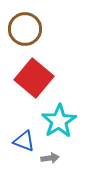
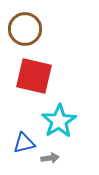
red square: moved 2 px up; rotated 27 degrees counterclockwise
blue triangle: moved 2 px down; rotated 35 degrees counterclockwise
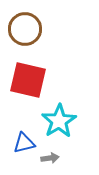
red square: moved 6 px left, 4 px down
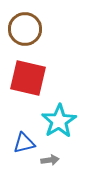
red square: moved 2 px up
gray arrow: moved 2 px down
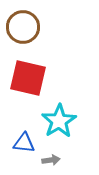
brown circle: moved 2 px left, 2 px up
blue triangle: rotated 20 degrees clockwise
gray arrow: moved 1 px right
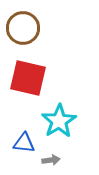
brown circle: moved 1 px down
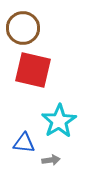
red square: moved 5 px right, 8 px up
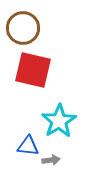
blue triangle: moved 4 px right, 3 px down
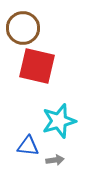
red square: moved 4 px right, 4 px up
cyan star: rotated 16 degrees clockwise
gray arrow: moved 4 px right
